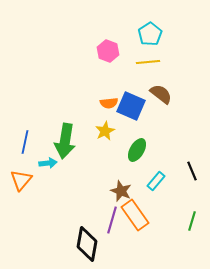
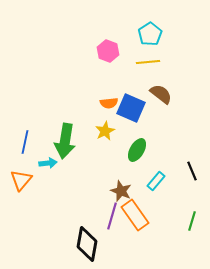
blue square: moved 2 px down
purple line: moved 4 px up
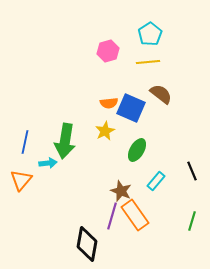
pink hexagon: rotated 25 degrees clockwise
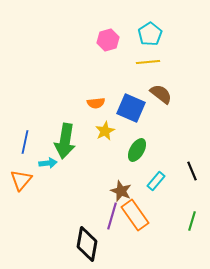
pink hexagon: moved 11 px up
orange semicircle: moved 13 px left
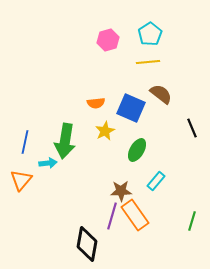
black line: moved 43 px up
brown star: rotated 25 degrees counterclockwise
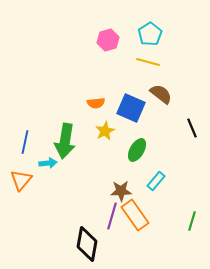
yellow line: rotated 20 degrees clockwise
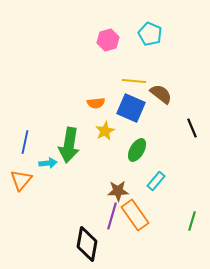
cyan pentagon: rotated 15 degrees counterclockwise
yellow line: moved 14 px left, 19 px down; rotated 10 degrees counterclockwise
green arrow: moved 4 px right, 4 px down
brown star: moved 3 px left
